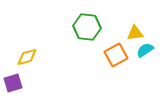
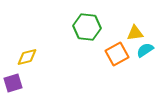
orange square: moved 1 px right, 1 px up
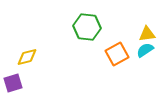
yellow triangle: moved 12 px right, 1 px down
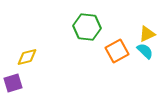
yellow triangle: rotated 18 degrees counterclockwise
cyan semicircle: moved 1 px down; rotated 78 degrees clockwise
orange square: moved 3 px up
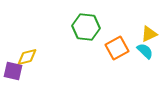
green hexagon: moved 1 px left
yellow triangle: moved 2 px right
orange square: moved 3 px up
purple square: moved 12 px up; rotated 30 degrees clockwise
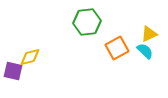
green hexagon: moved 1 px right, 5 px up; rotated 12 degrees counterclockwise
yellow diamond: moved 3 px right
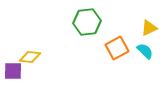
yellow triangle: moved 6 px up
yellow diamond: rotated 20 degrees clockwise
purple square: rotated 12 degrees counterclockwise
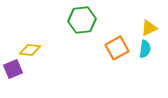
green hexagon: moved 5 px left, 2 px up
cyan semicircle: moved 2 px up; rotated 54 degrees clockwise
yellow diamond: moved 7 px up
purple square: moved 2 px up; rotated 24 degrees counterclockwise
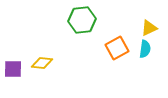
yellow diamond: moved 12 px right, 13 px down
purple square: rotated 24 degrees clockwise
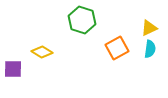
green hexagon: rotated 24 degrees clockwise
cyan semicircle: moved 5 px right
yellow diamond: moved 11 px up; rotated 25 degrees clockwise
